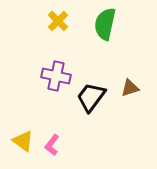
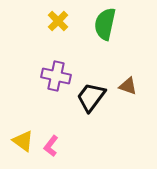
brown triangle: moved 2 px left, 2 px up; rotated 36 degrees clockwise
pink L-shape: moved 1 px left, 1 px down
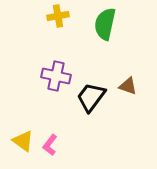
yellow cross: moved 5 px up; rotated 35 degrees clockwise
pink L-shape: moved 1 px left, 1 px up
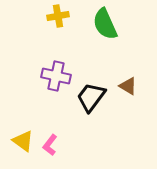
green semicircle: rotated 36 degrees counterclockwise
brown triangle: rotated 12 degrees clockwise
